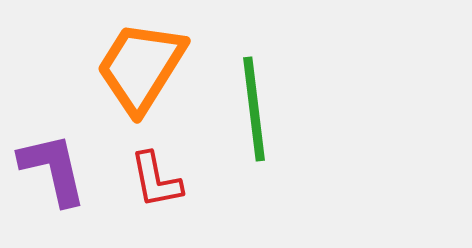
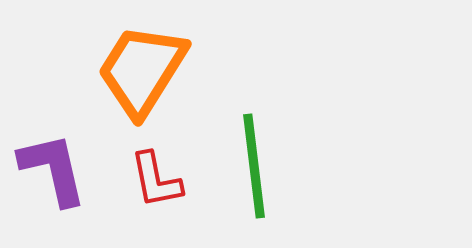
orange trapezoid: moved 1 px right, 3 px down
green line: moved 57 px down
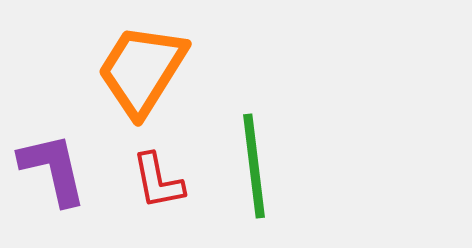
red L-shape: moved 2 px right, 1 px down
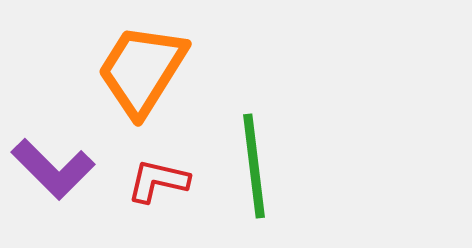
purple L-shape: rotated 148 degrees clockwise
red L-shape: rotated 114 degrees clockwise
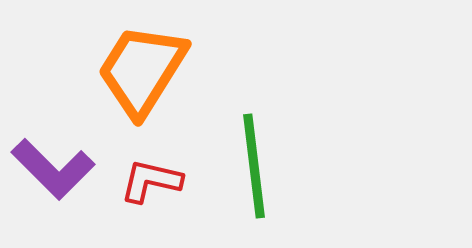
red L-shape: moved 7 px left
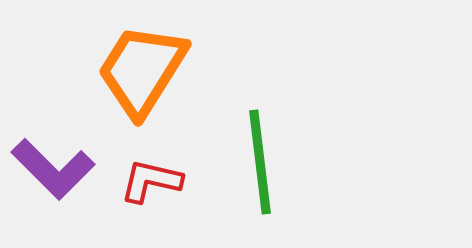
green line: moved 6 px right, 4 px up
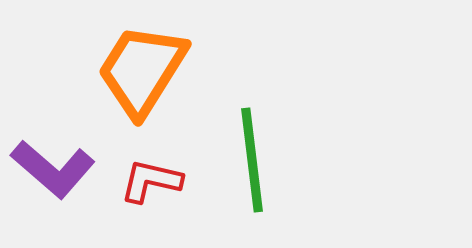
green line: moved 8 px left, 2 px up
purple L-shape: rotated 4 degrees counterclockwise
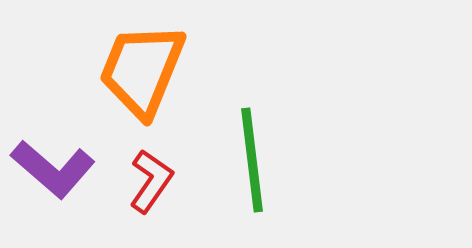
orange trapezoid: rotated 10 degrees counterclockwise
red L-shape: rotated 112 degrees clockwise
